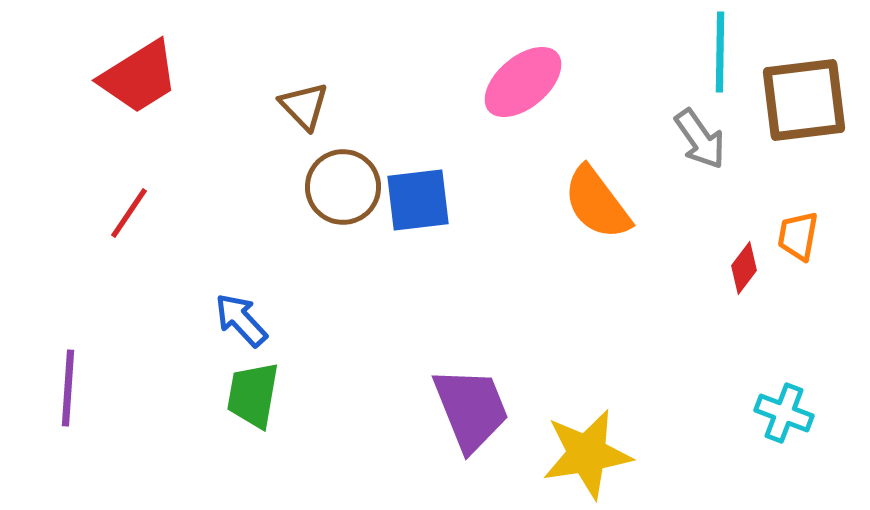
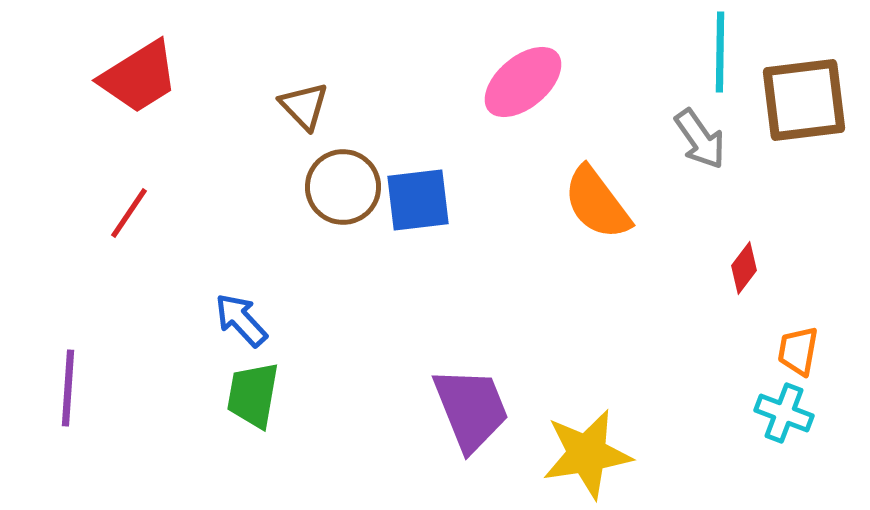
orange trapezoid: moved 115 px down
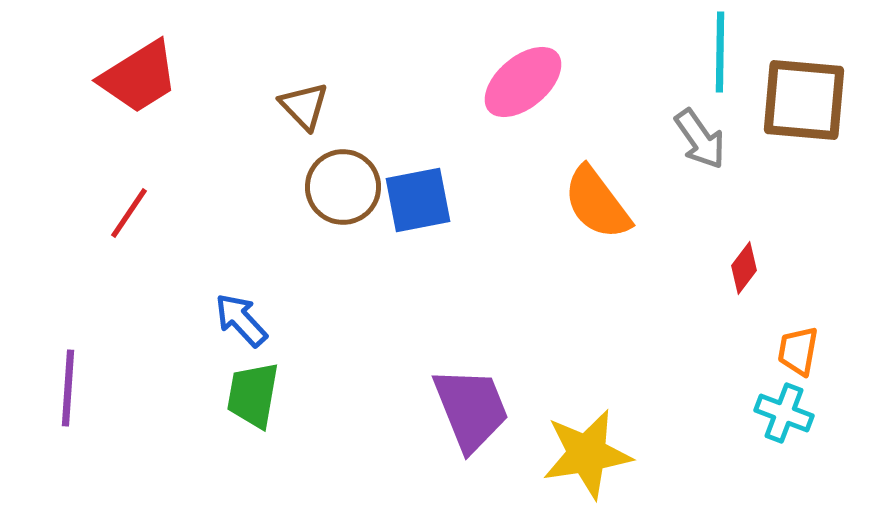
brown square: rotated 12 degrees clockwise
blue square: rotated 4 degrees counterclockwise
